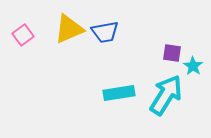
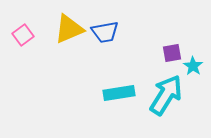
purple square: rotated 18 degrees counterclockwise
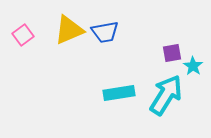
yellow triangle: moved 1 px down
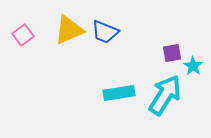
blue trapezoid: rotated 32 degrees clockwise
cyan arrow: moved 1 px left
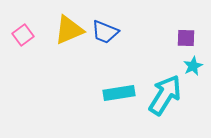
purple square: moved 14 px right, 15 px up; rotated 12 degrees clockwise
cyan star: rotated 12 degrees clockwise
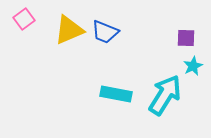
pink square: moved 1 px right, 16 px up
cyan rectangle: moved 3 px left, 1 px down; rotated 20 degrees clockwise
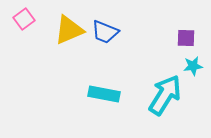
cyan star: rotated 18 degrees clockwise
cyan rectangle: moved 12 px left
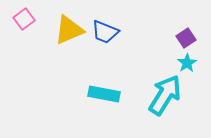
purple square: rotated 36 degrees counterclockwise
cyan star: moved 6 px left, 3 px up; rotated 24 degrees counterclockwise
